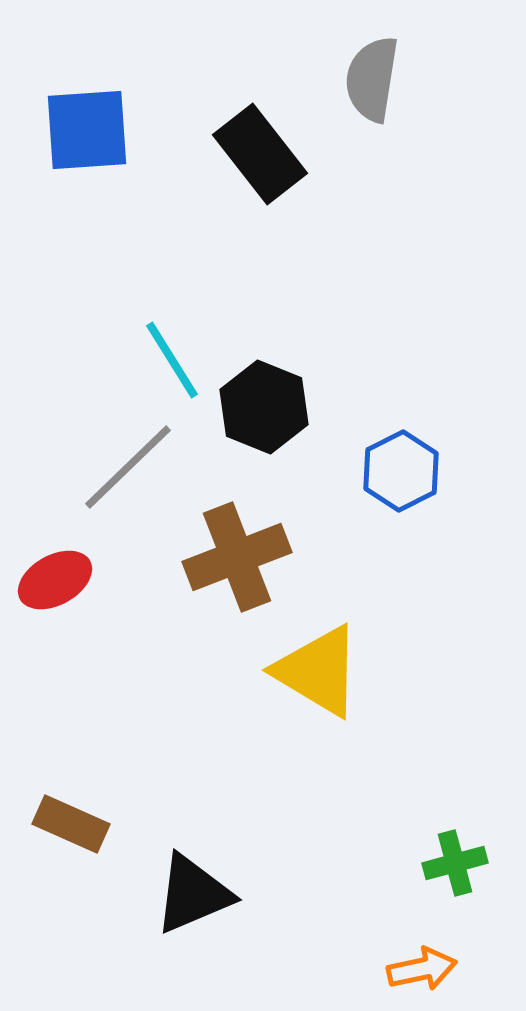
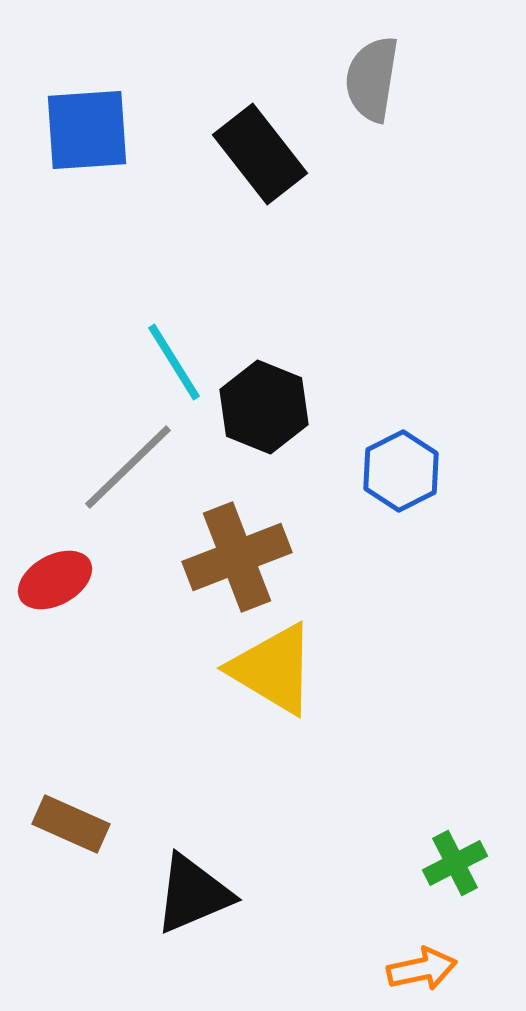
cyan line: moved 2 px right, 2 px down
yellow triangle: moved 45 px left, 2 px up
green cross: rotated 12 degrees counterclockwise
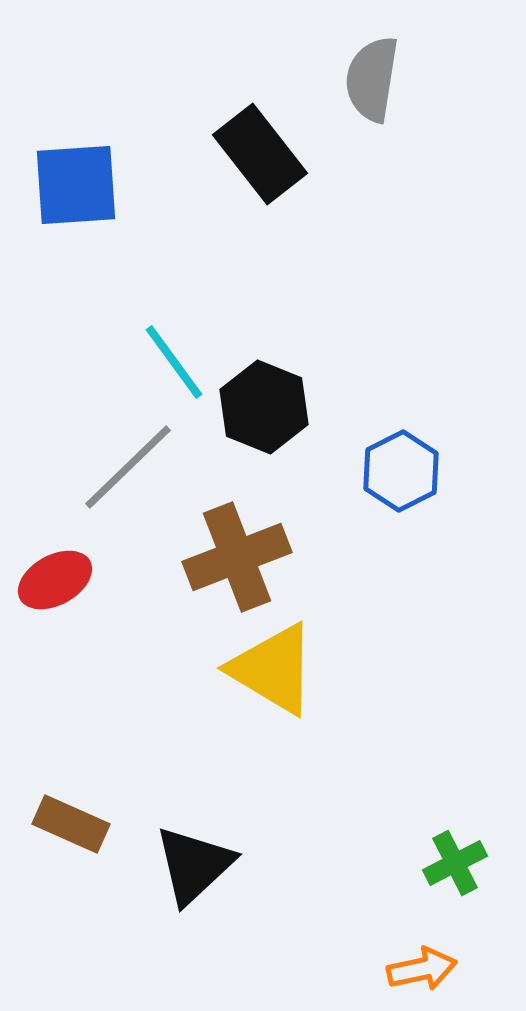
blue square: moved 11 px left, 55 px down
cyan line: rotated 4 degrees counterclockwise
black triangle: moved 1 px right, 29 px up; rotated 20 degrees counterclockwise
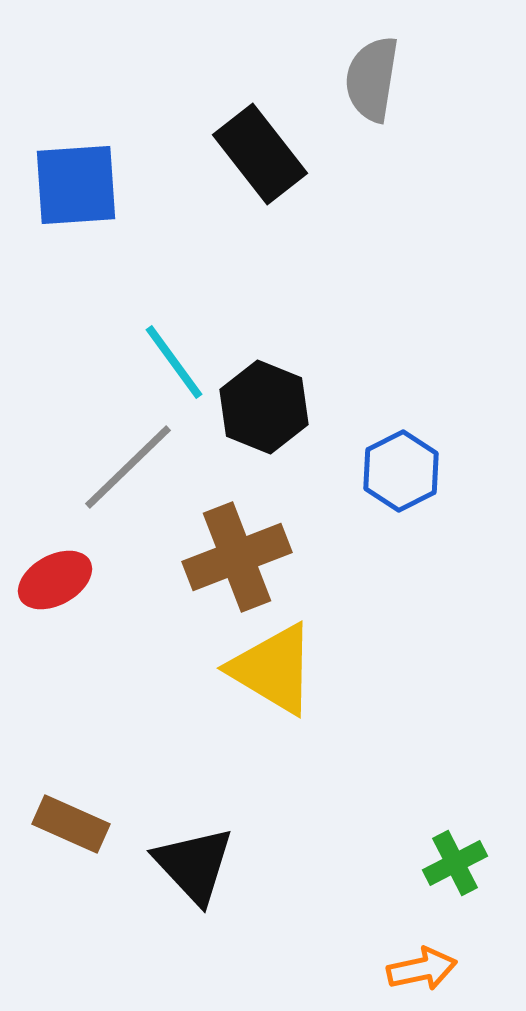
black triangle: rotated 30 degrees counterclockwise
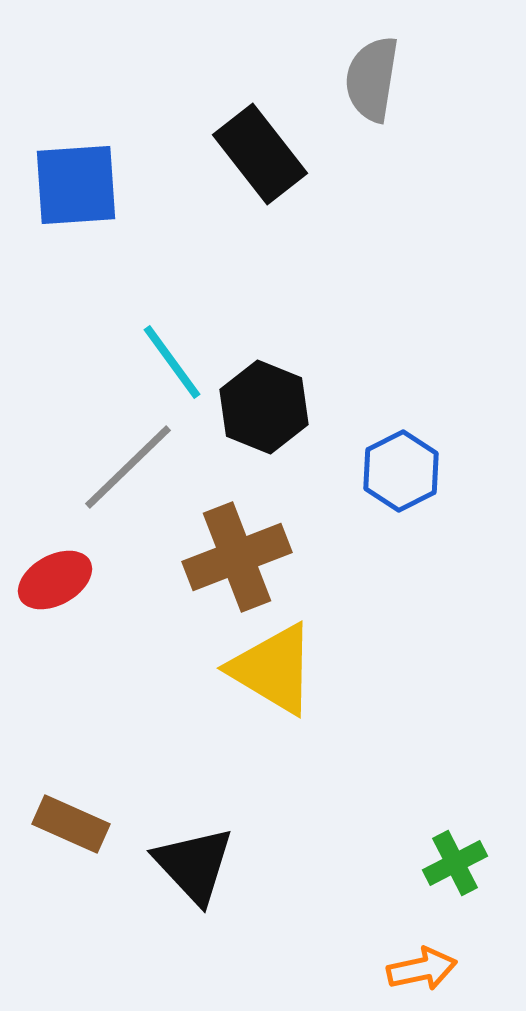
cyan line: moved 2 px left
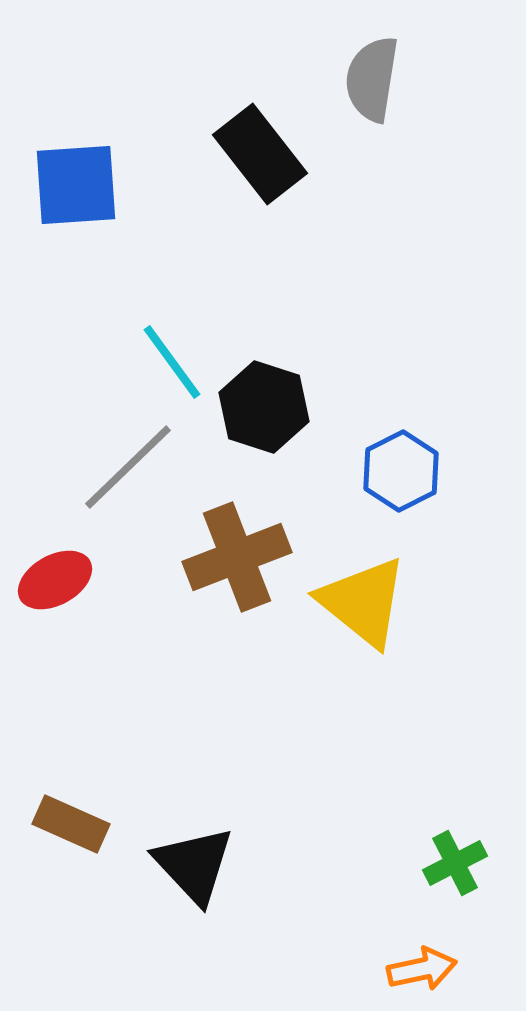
black hexagon: rotated 4 degrees counterclockwise
yellow triangle: moved 90 px right, 67 px up; rotated 8 degrees clockwise
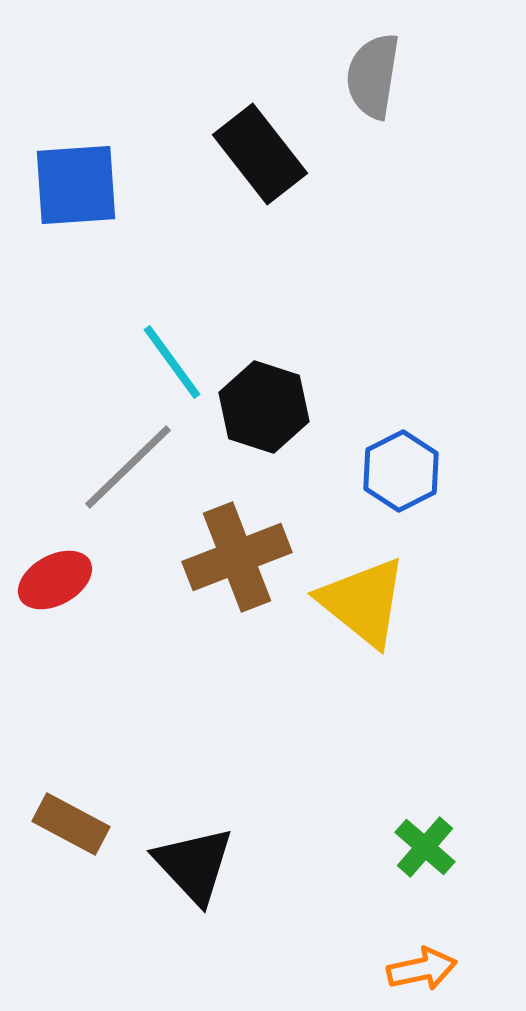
gray semicircle: moved 1 px right, 3 px up
brown rectangle: rotated 4 degrees clockwise
green cross: moved 30 px left, 16 px up; rotated 22 degrees counterclockwise
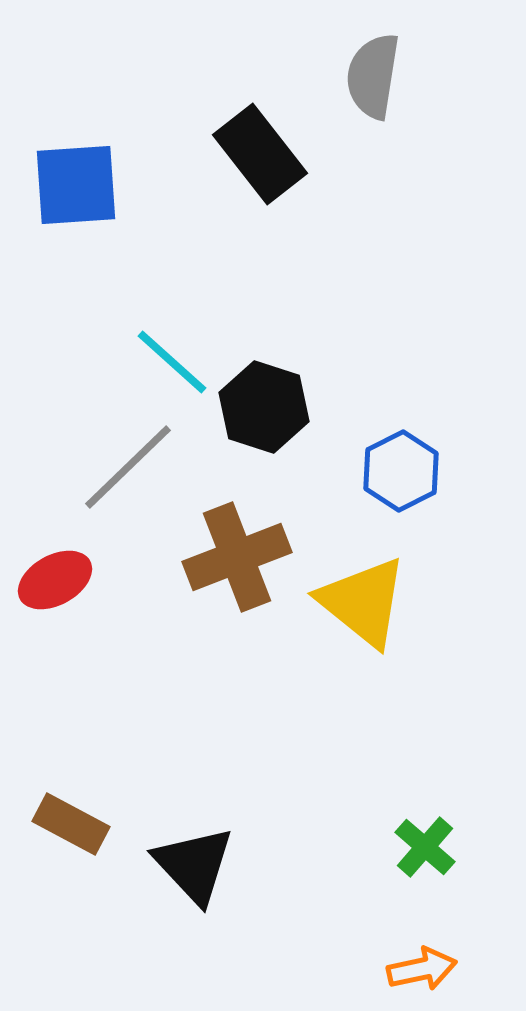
cyan line: rotated 12 degrees counterclockwise
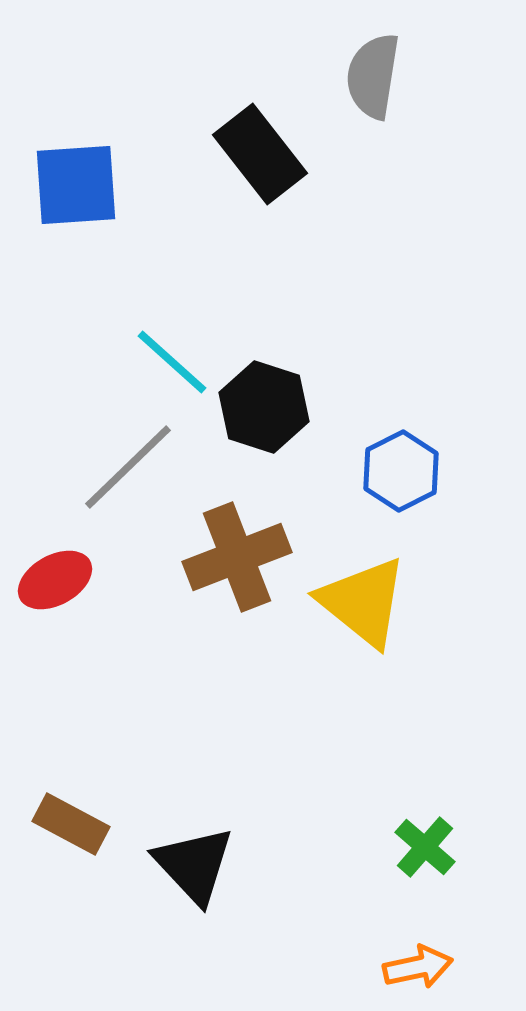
orange arrow: moved 4 px left, 2 px up
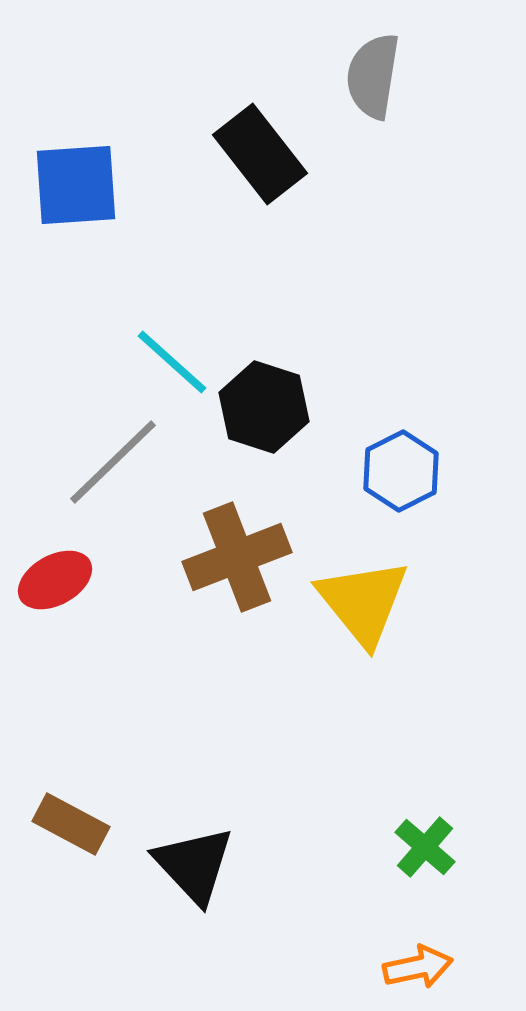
gray line: moved 15 px left, 5 px up
yellow triangle: rotated 12 degrees clockwise
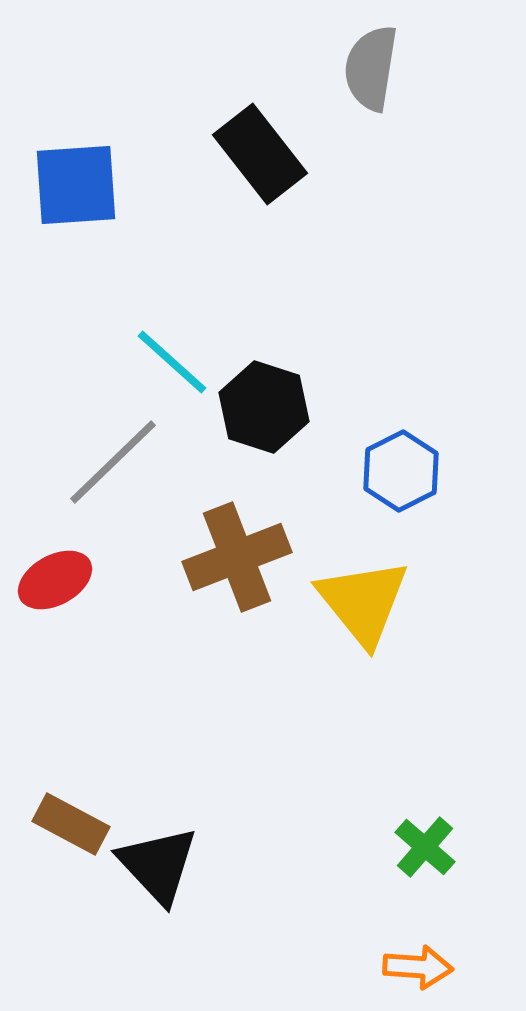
gray semicircle: moved 2 px left, 8 px up
black triangle: moved 36 px left
orange arrow: rotated 16 degrees clockwise
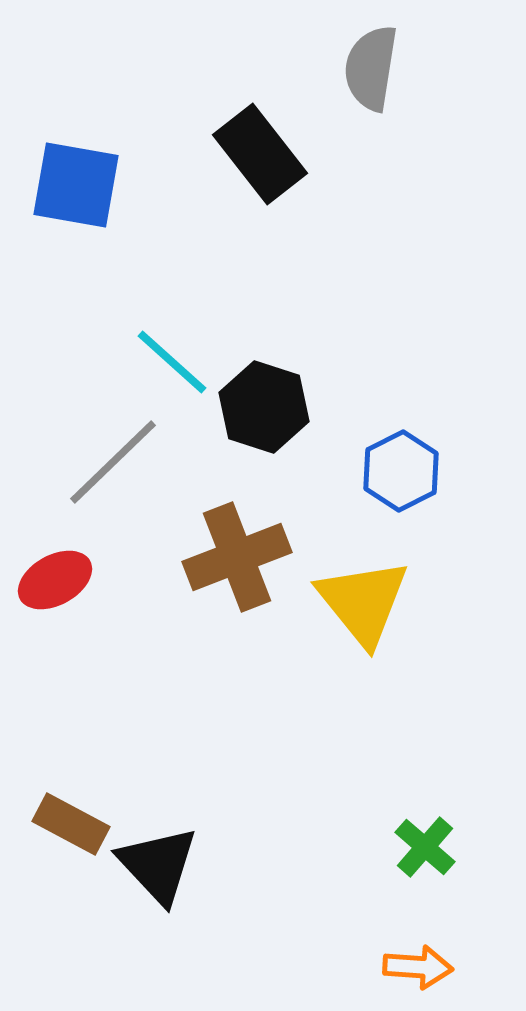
blue square: rotated 14 degrees clockwise
